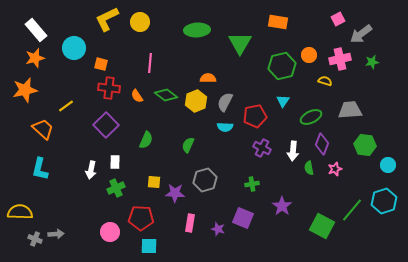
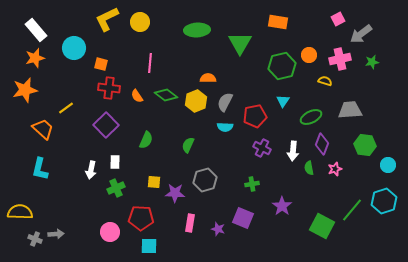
yellow line at (66, 106): moved 2 px down
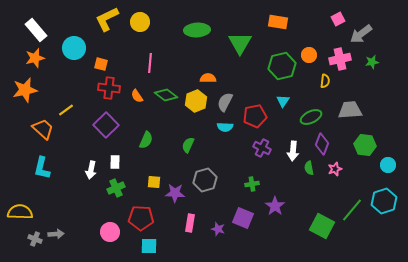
yellow semicircle at (325, 81): rotated 80 degrees clockwise
yellow line at (66, 108): moved 2 px down
cyan L-shape at (40, 169): moved 2 px right, 1 px up
purple star at (282, 206): moved 7 px left
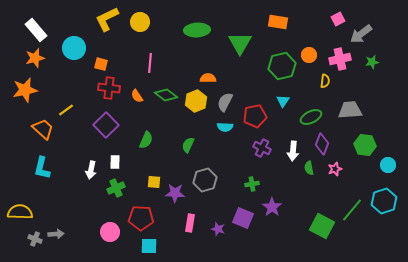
purple star at (275, 206): moved 3 px left, 1 px down
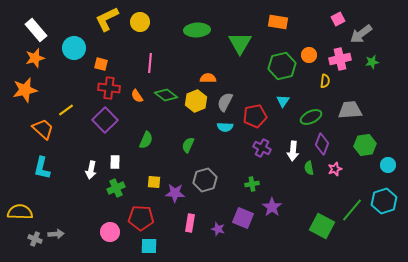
purple square at (106, 125): moved 1 px left, 5 px up
green hexagon at (365, 145): rotated 15 degrees counterclockwise
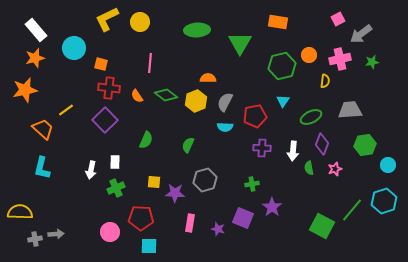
purple cross at (262, 148): rotated 24 degrees counterclockwise
gray cross at (35, 239): rotated 32 degrees counterclockwise
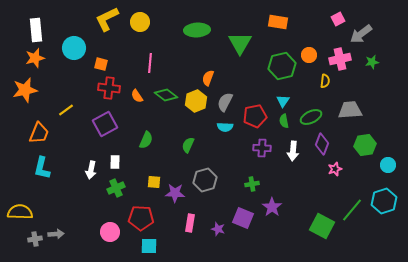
white rectangle at (36, 30): rotated 35 degrees clockwise
orange semicircle at (208, 78): rotated 70 degrees counterclockwise
purple square at (105, 120): moved 4 px down; rotated 15 degrees clockwise
orange trapezoid at (43, 129): moved 4 px left, 4 px down; rotated 70 degrees clockwise
green semicircle at (309, 168): moved 25 px left, 47 px up
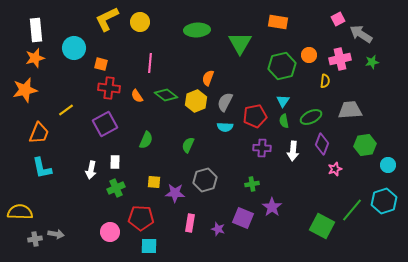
gray arrow at (361, 34): rotated 70 degrees clockwise
cyan L-shape at (42, 168): rotated 25 degrees counterclockwise
gray arrow at (56, 234): rotated 14 degrees clockwise
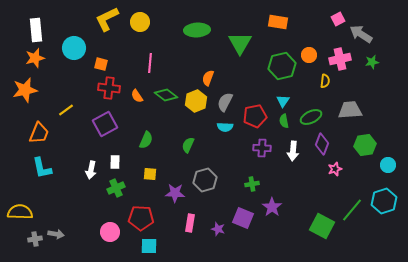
yellow square at (154, 182): moved 4 px left, 8 px up
